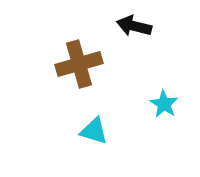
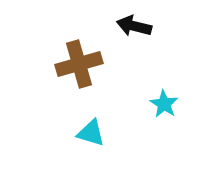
cyan triangle: moved 3 px left, 2 px down
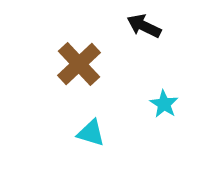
black arrow: moved 10 px right; rotated 12 degrees clockwise
brown cross: rotated 27 degrees counterclockwise
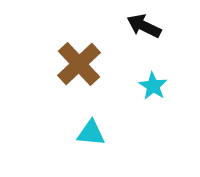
cyan star: moved 11 px left, 18 px up
cyan triangle: rotated 12 degrees counterclockwise
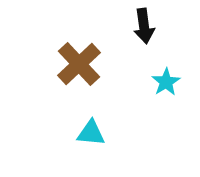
black arrow: rotated 124 degrees counterclockwise
cyan star: moved 13 px right, 4 px up; rotated 8 degrees clockwise
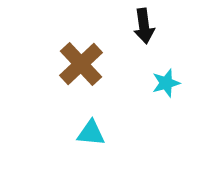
brown cross: moved 2 px right
cyan star: moved 1 px down; rotated 16 degrees clockwise
